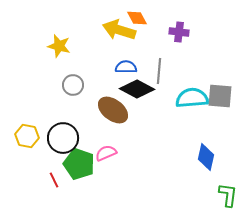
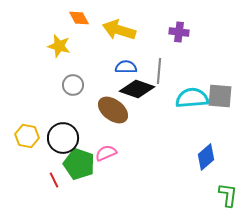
orange diamond: moved 58 px left
black diamond: rotated 8 degrees counterclockwise
blue diamond: rotated 36 degrees clockwise
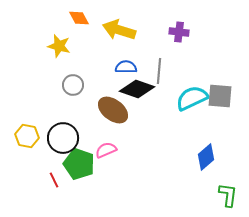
cyan semicircle: rotated 20 degrees counterclockwise
pink semicircle: moved 3 px up
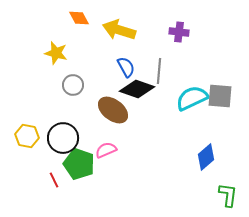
yellow star: moved 3 px left, 7 px down
blue semicircle: rotated 60 degrees clockwise
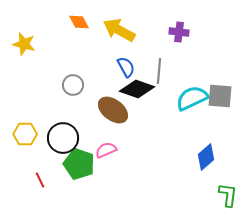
orange diamond: moved 4 px down
yellow arrow: rotated 12 degrees clockwise
yellow star: moved 32 px left, 9 px up
yellow hexagon: moved 2 px left, 2 px up; rotated 10 degrees counterclockwise
red line: moved 14 px left
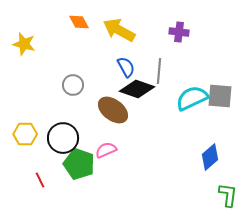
blue diamond: moved 4 px right
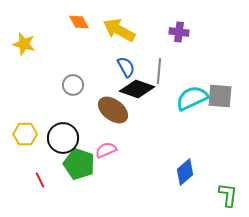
blue diamond: moved 25 px left, 15 px down
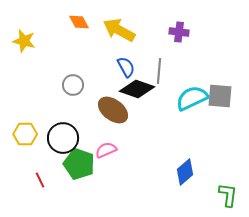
yellow star: moved 3 px up
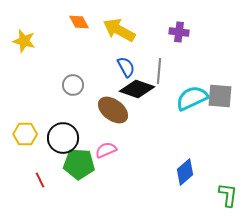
green pentagon: rotated 16 degrees counterclockwise
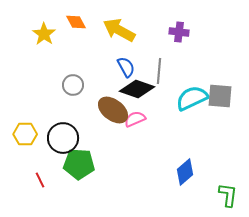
orange diamond: moved 3 px left
yellow star: moved 20 px right, 7 px up; rotated 20 degrees clockwise
pink semicircle: moved 29 px right, 31 px up
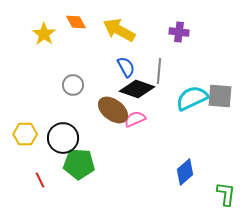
green L-shape: moved 2 px left, 1 px up
